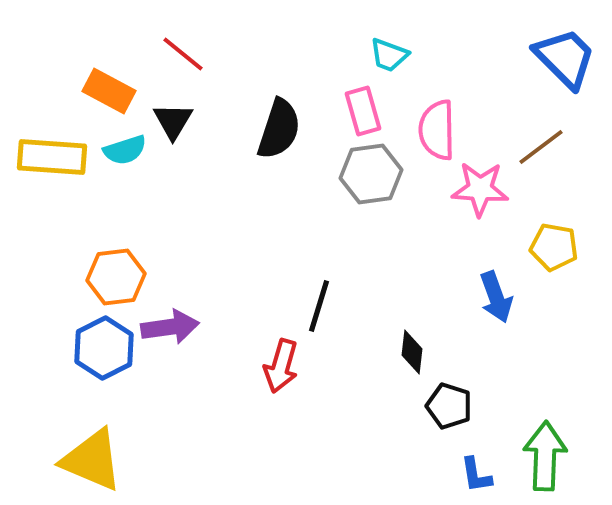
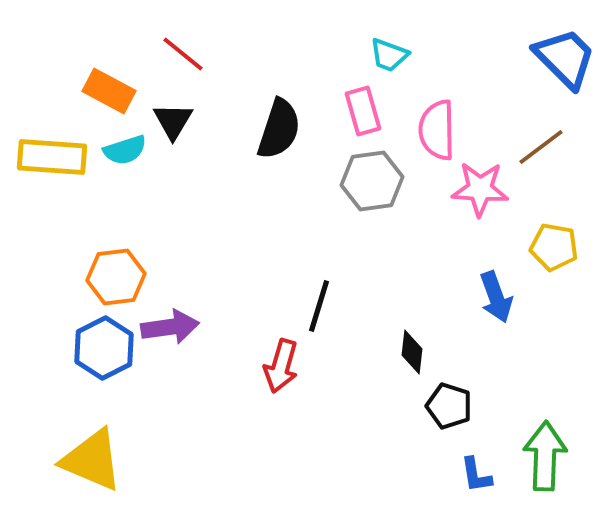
gray hexagon: moved 1 px right, 7 px down
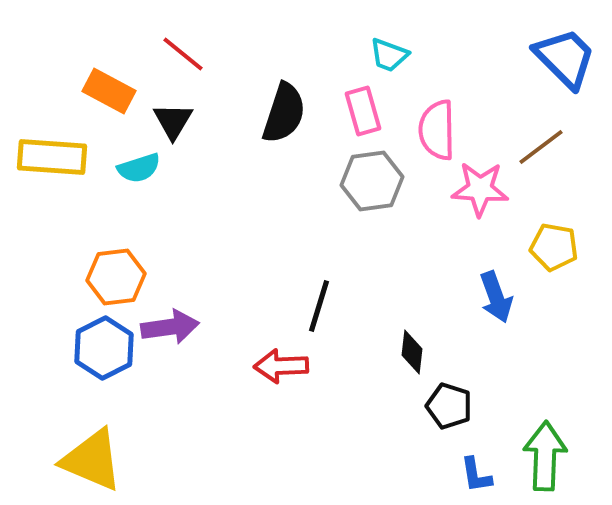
black semicircle: moved 5 px right, 16 px up
cyan semicircle: moved 14 px right, 18 px down
red arrow: rotated 72 degrees clockwise
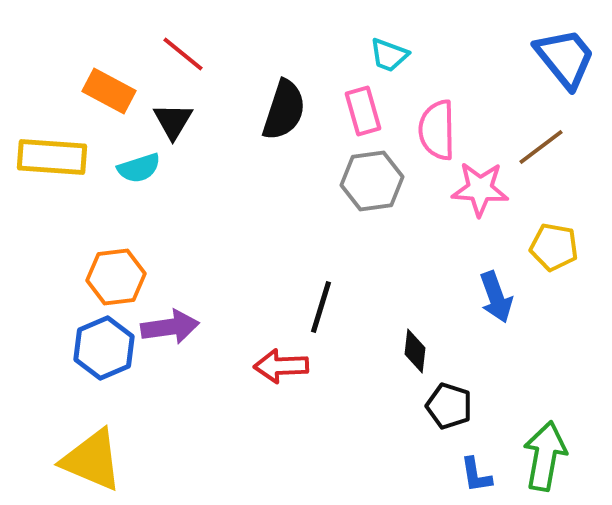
blue trapezoid: rotated 6 degrees clockwise
black semicircle: moved 3 px up
black line: moved 2 px right, 1 px down
blue hexagon: rotated 4 degrees clockwise
black diamond: moved 3 px right, 1 px up
green arrow: rotated 8 degrees clockwise
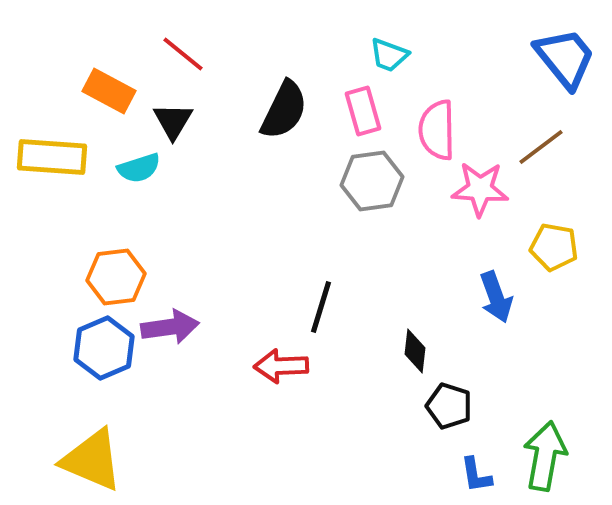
black semicircle: rotated 8 degrees clockwise
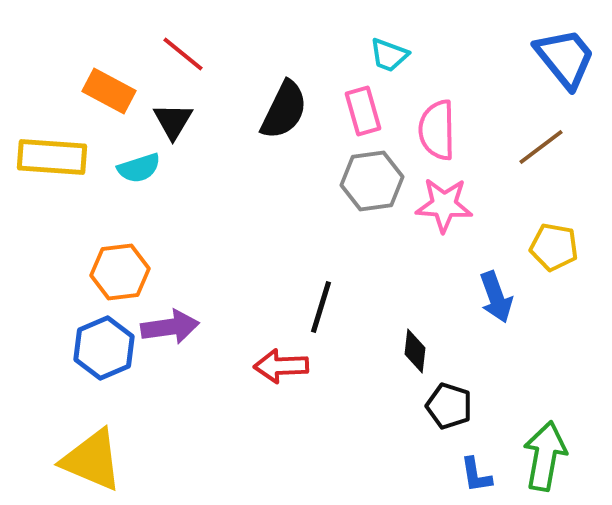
pink star: moved 36 px left, 16 px down
orange hexagon: moved 4 px right, 5 px up
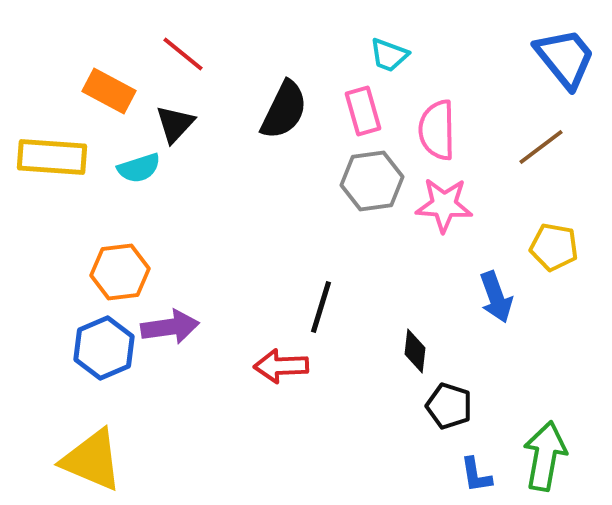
black triangle: moved 2 px right, 3 px down; rotated 12 degrees clockwise
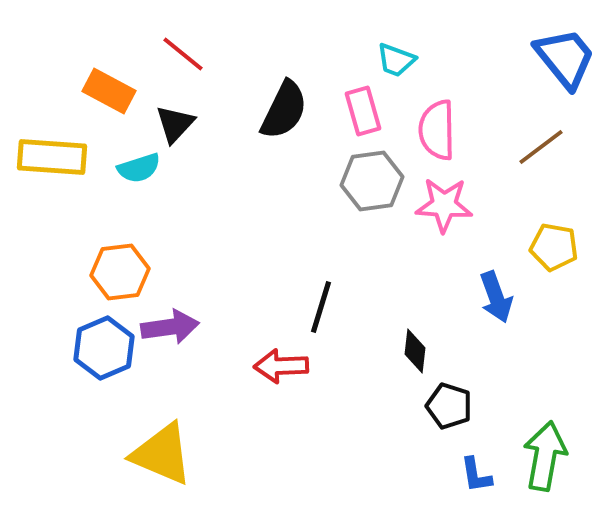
cyan trapezoid: moved 7 px right, 5 px down
yellow triangle: moved 70 px right, 6 px up
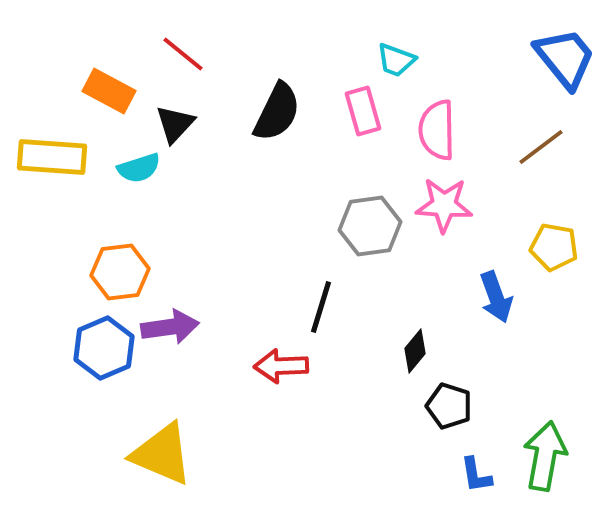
black semicircle: moved 7 px left, 2 px down
gray hexagon: moved 2 px left, 45 px down
black diamond: rotated 33 degrees clockwise
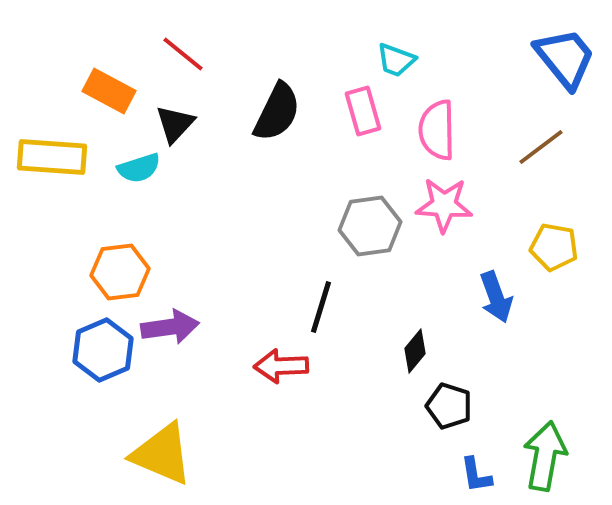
blue hexagon: moved 1 px left, 2 px down
